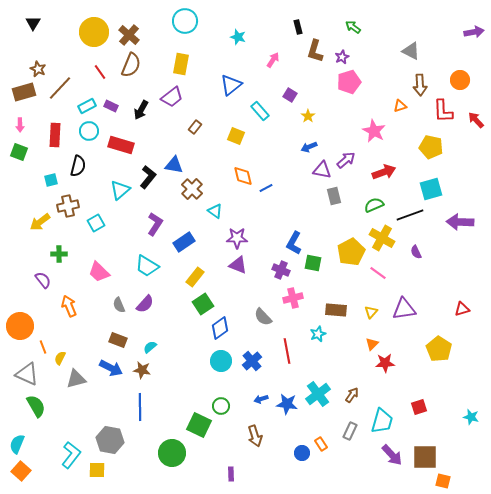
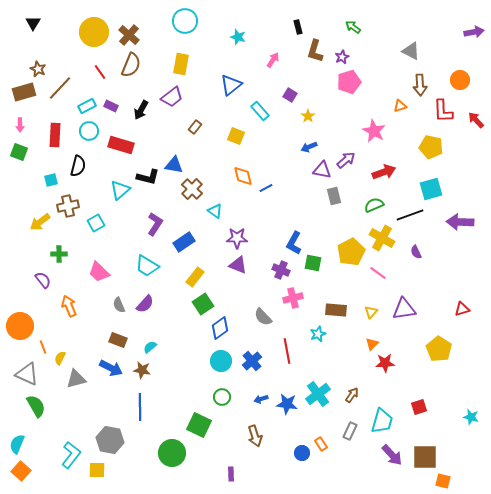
black L-shape at (148, 177): rotated 65 degrees clockwise
green circle at (221, 406): moved 1 px right, 9 px up
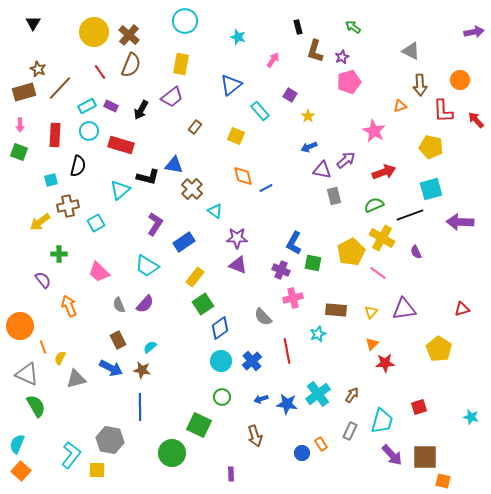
brown rectangle at (118, 340): rotated 42 degrees clockwise
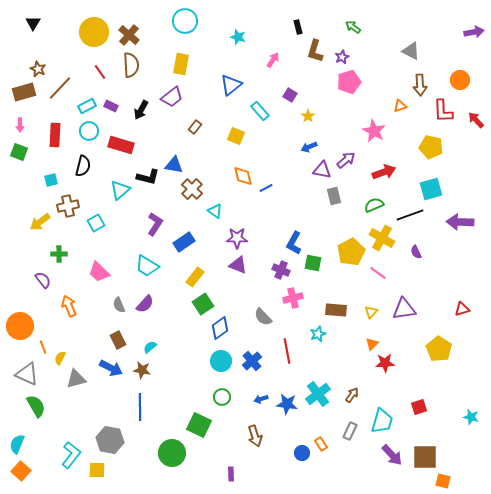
brown semicircle at (131, 65): rotated 25 degrees counterclockwise
black semicircle at (78, 166): moved 5 px right
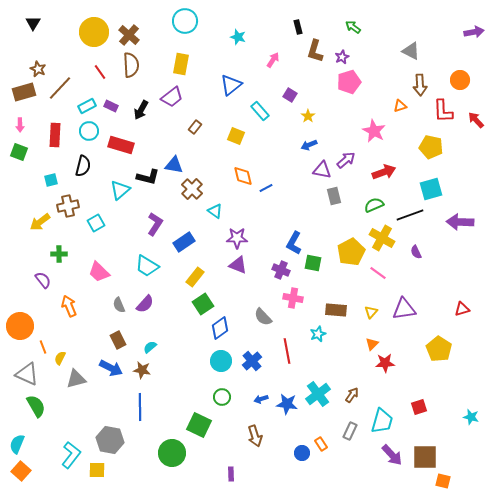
blue arrow at (309, 147): moved 2 px up
pink cross at (293, 298): rotated 24 degrees clockwise
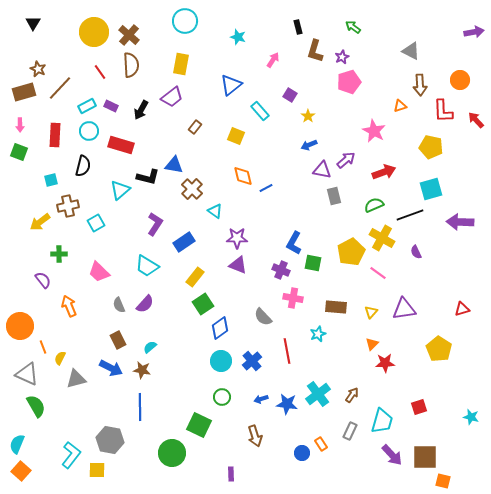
brown rectangle at (336, 310): moved 3 px up
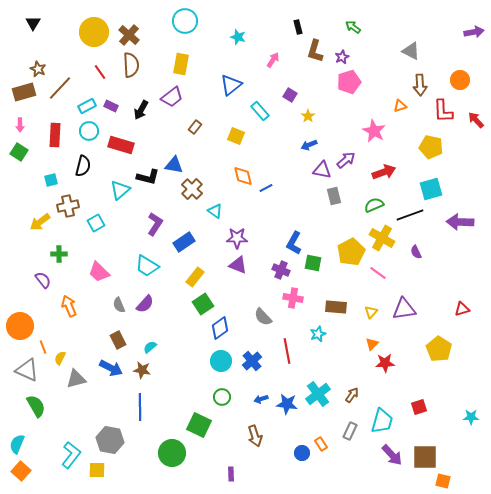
green square at (19, 152): rotated 12 degrees clockwise
gray triangle at (27, 374): moved 4 px up
cyan star at (471, 417): rotated 14 degrees counterclockwise
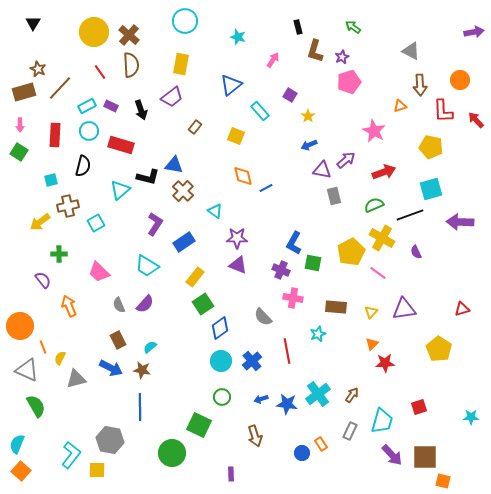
black arrow at (141, 110): rotated 48 degrees counterclockwise
brown cross at (192, 189): moved 9 px left, 2 px down
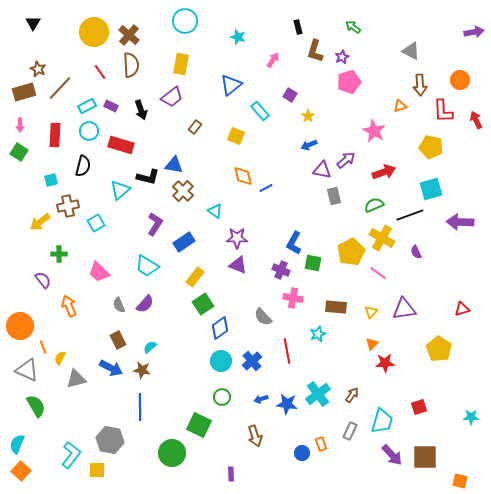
red arrow at (476, 120): rotated 18 degrees clockwise
orange rectangle at (321, 444): rotated 16 degrees clockwise
orange square at (443, 481): moved 17 px right
